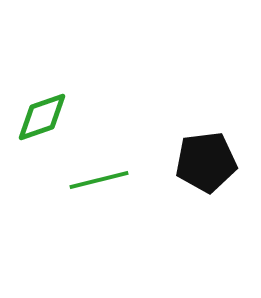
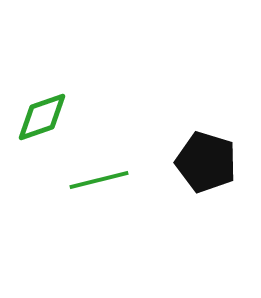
black pentagon: rotated 24 degrees clockwise
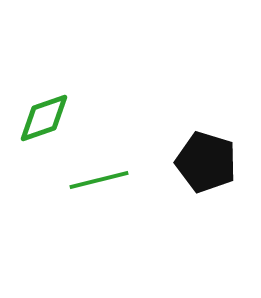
green diamond: moved 2 px right, 1 px down
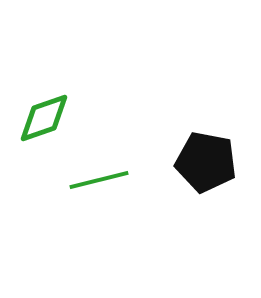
black pentagon: rotated 6 degrees counterclockwise
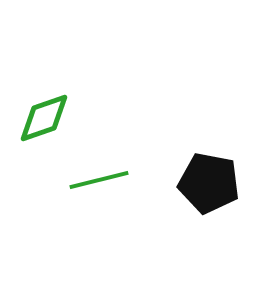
black pentagon: moved 3 px right, 21 px down
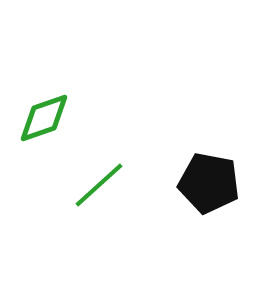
green line: moved 5 px down; rotated 28 degrees counterclockwise
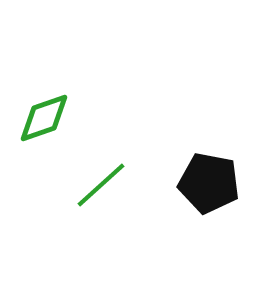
green line: moved 2 px right
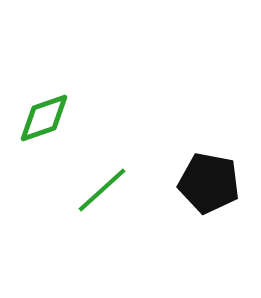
green line: moved 1 px right, 5 px down
